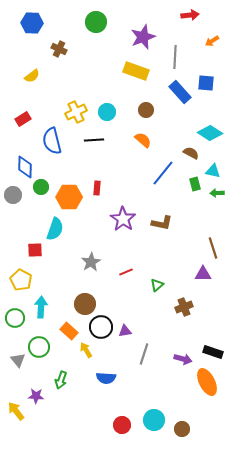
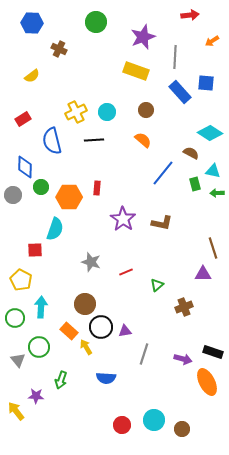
gray star at (91, 262): rotated 24 degrees counterclockwise
yellow arrow at (86, 350): moved 3 px up
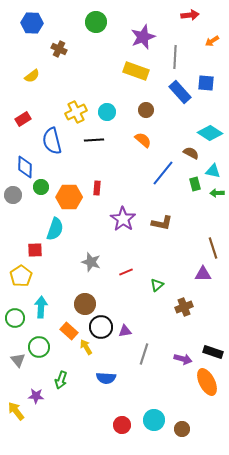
yellow pentagon at (21, 280): moved 4 px up; rotated 10 degrees clockwise
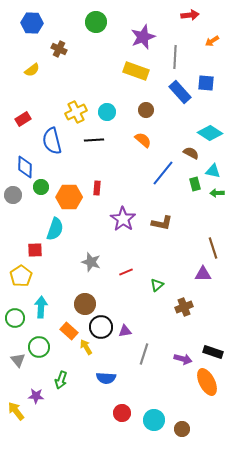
yellow semicircle at (32, 76): moved 6 px up
red circle at (122, 425): moved 12 px up
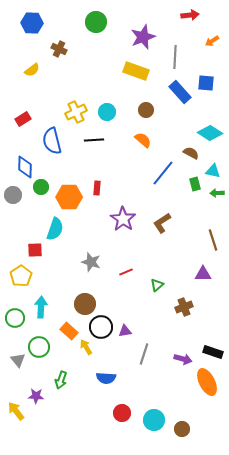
brown L-shape at (162, 223): rotated 135 degrees clockwise
brown line at (213, 248): moved 8 px up
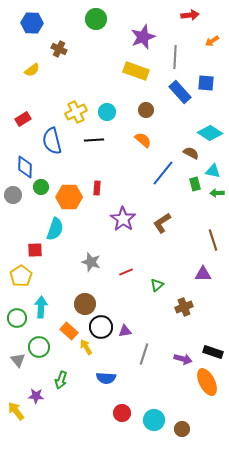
green circle at (96, 22): moved 3 px up
green circle at (15, 318): moved 2 px right
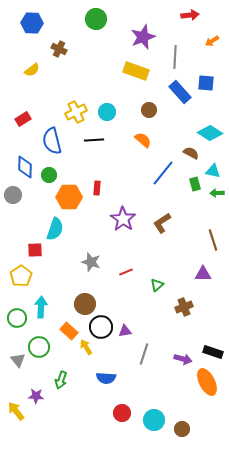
brown circle at (146, 110): moved 3 px right
green circle at (41, 187): moved 8 px right, 12 px up
